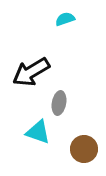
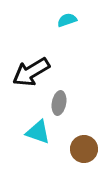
cyan semicircle: moved 2 px right, 1 px down
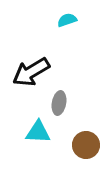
cyan triangle: rotated 16 degrees counterclockwise
brown circle: moved 2 px right, 4 px up
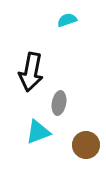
black arrow: rotated 48 degrees counterclockwise
cyan triangle: rotated 24 degrees counterclockwise
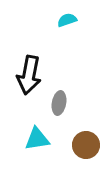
black arrow: moved 2 px left, 3 px down
cyan triangle: moved 1 px left, 7 px down; rotated 12 degrees clockwise
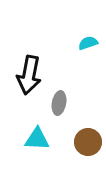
cyan semicircle: moved 21 px right, 23 px down
cyan triangle: rotated 12 degrees clockwise
brown circle: moved 2 px right, 3 px up
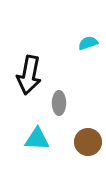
gray ellipse: rotated 10 degrees counterclockwise
